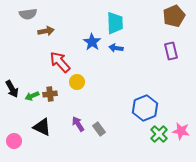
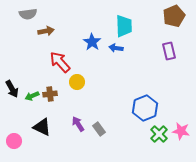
cyan trapezoid: moved 9 px right, 3 px down
purple rectangle: moved 2 px left
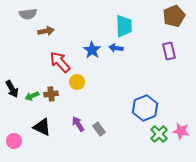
blue star: moved 8 px down
brown cross: moved 1 px right
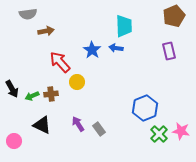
black triangle: moved 2 px up
